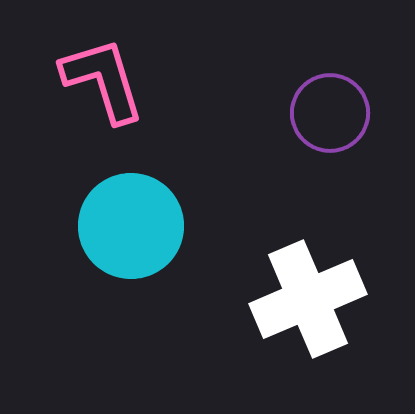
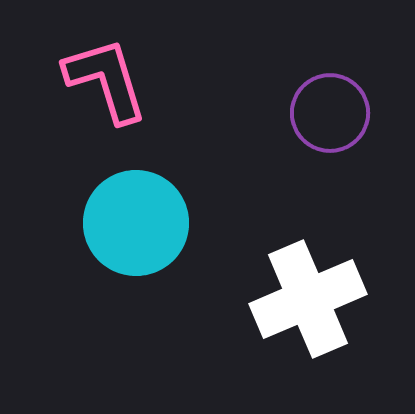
pink L-shape: moved 3 px right
cyan circle: moved 5 px right, 3 px up
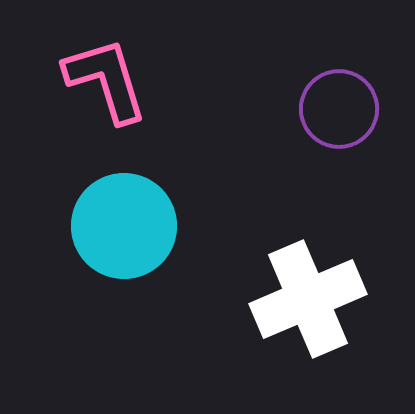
purple circle: moved 9 px right, 4 px up
cyan circle: moved 12 px left, 3 px down
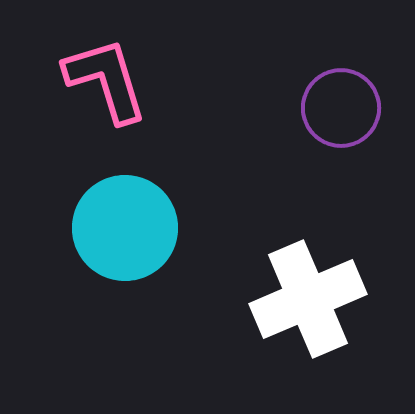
purple circle: moved 2 px right, 1 px up
cyan circle: moved 1 px right, 2 px down
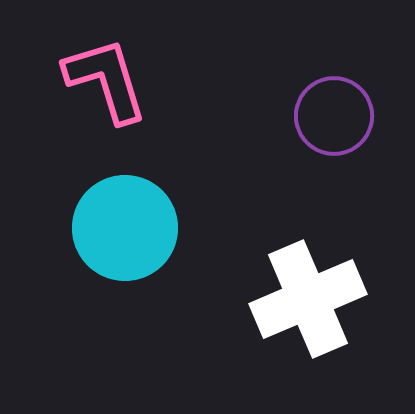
purple circle: moved 7 px left, 8 px down
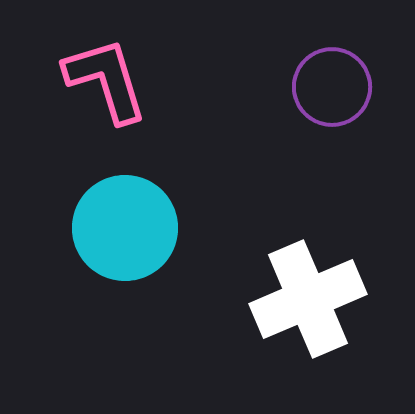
purple circle: moved 2 px left, 29 px up
